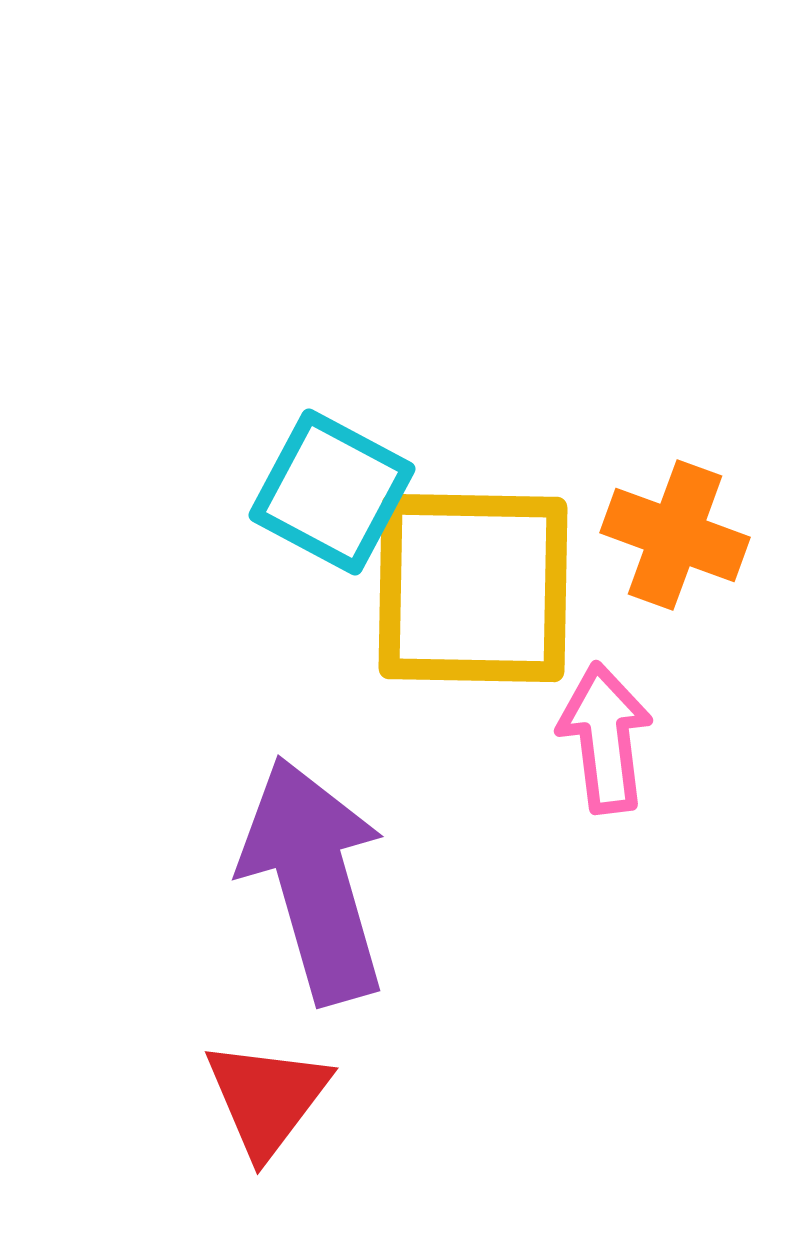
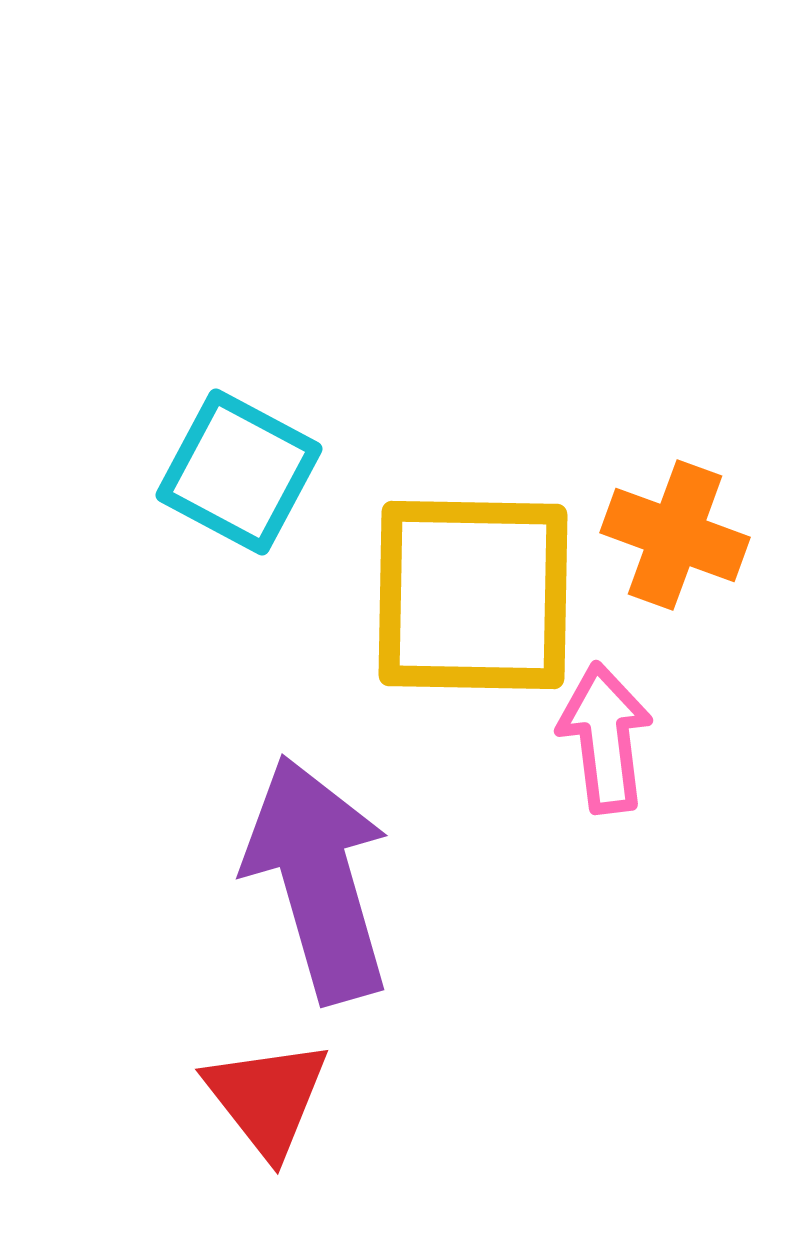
cyan square: moved 93 px left, 20 px up
yellow square: moved 7 px down
purple arrow: moved 4 px right, 1 px up
red triangle: rotated 15 degrees counterclockwise
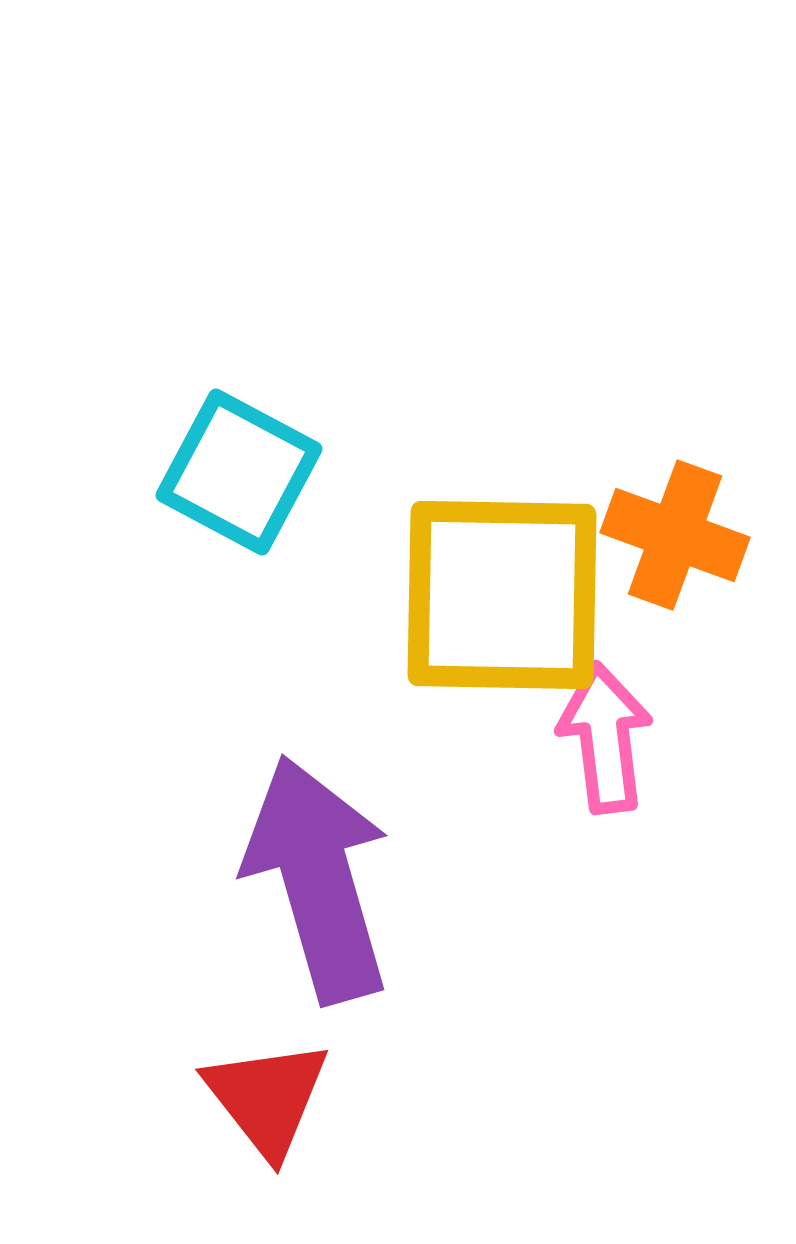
yellow square: moved 29 px right
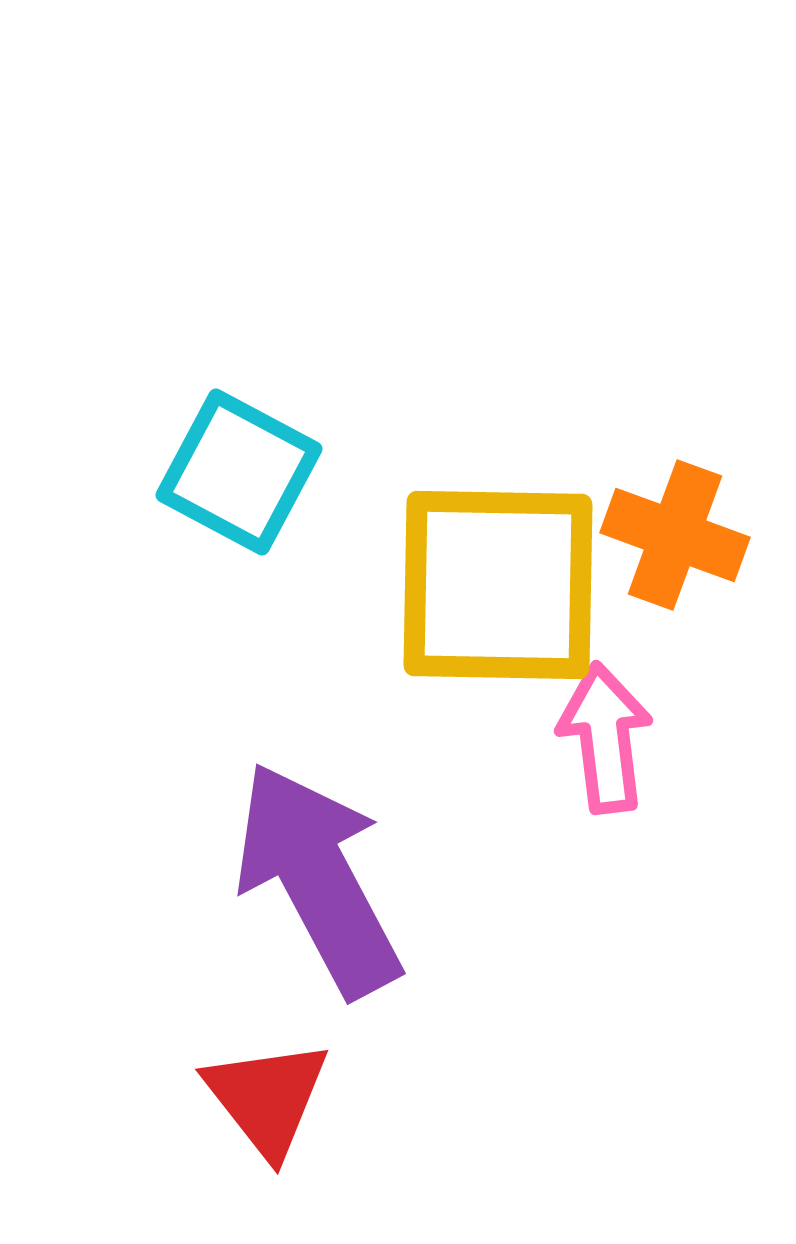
yellow square: moved 4 px left, 10 px up
purple arrow: rotated 12 degrees counterclockwise
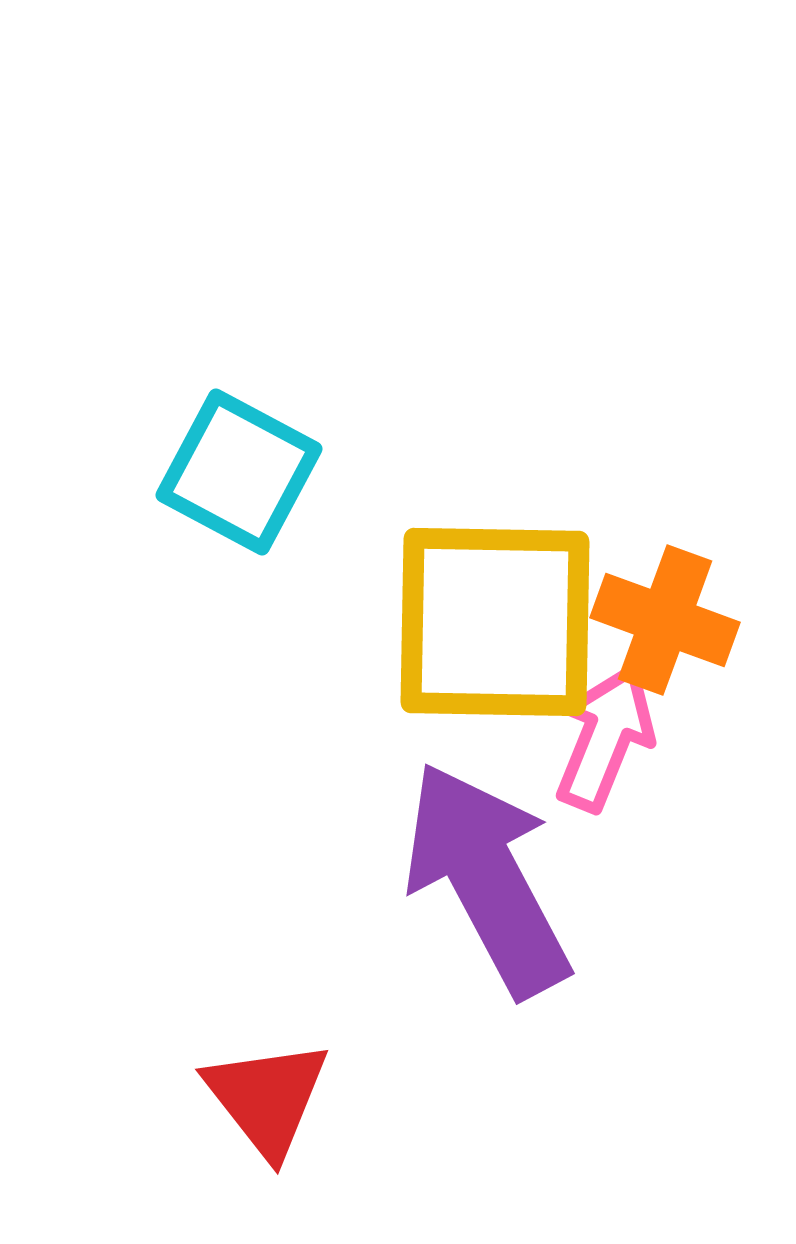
orange cross: moved 10 px left, 85 px down
yellow square: moved 3 px left, 37 px down
pink arrow: rotated 29 degrees clockwise
purple arrow: moved 169 px right
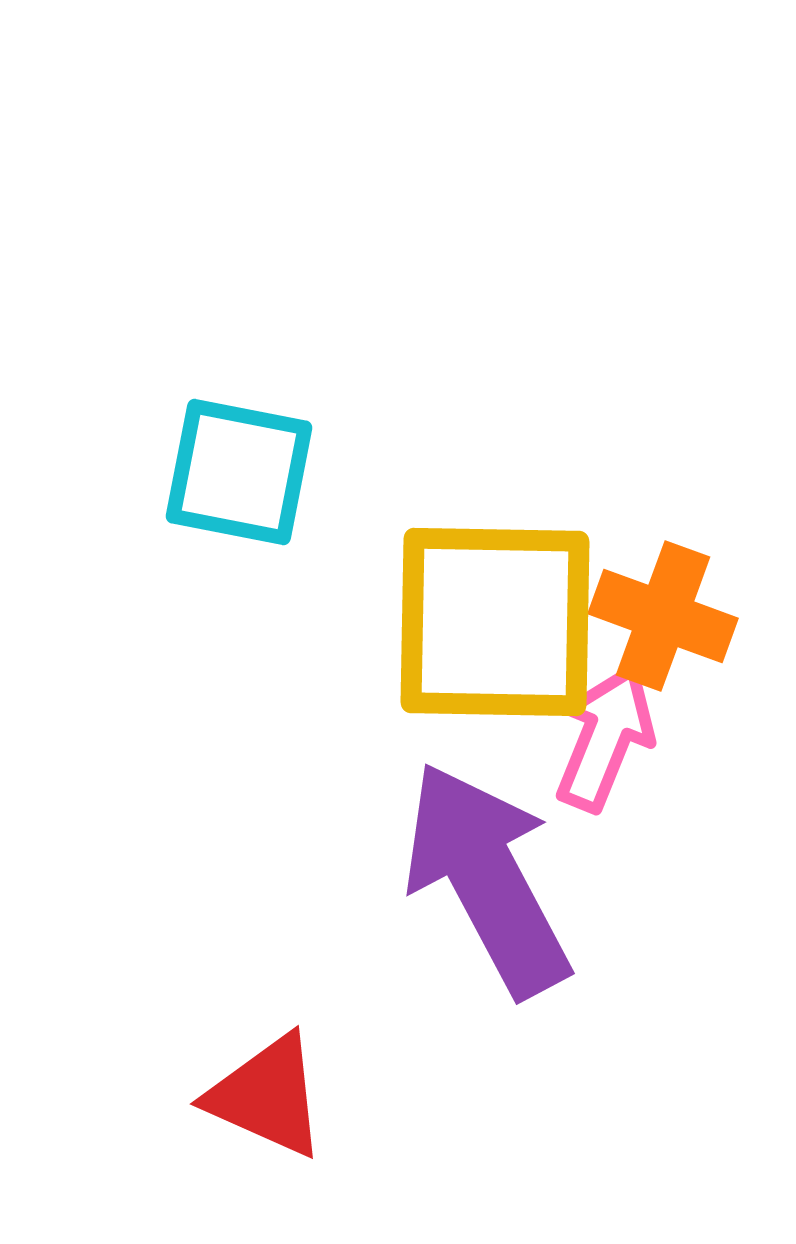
cyan square: rotated 17 degrees counterclockwise
orange cross: moved 2 px left, 4 px up
red triangle: moved 2 px up; rotated 28 degrees counterclockwise
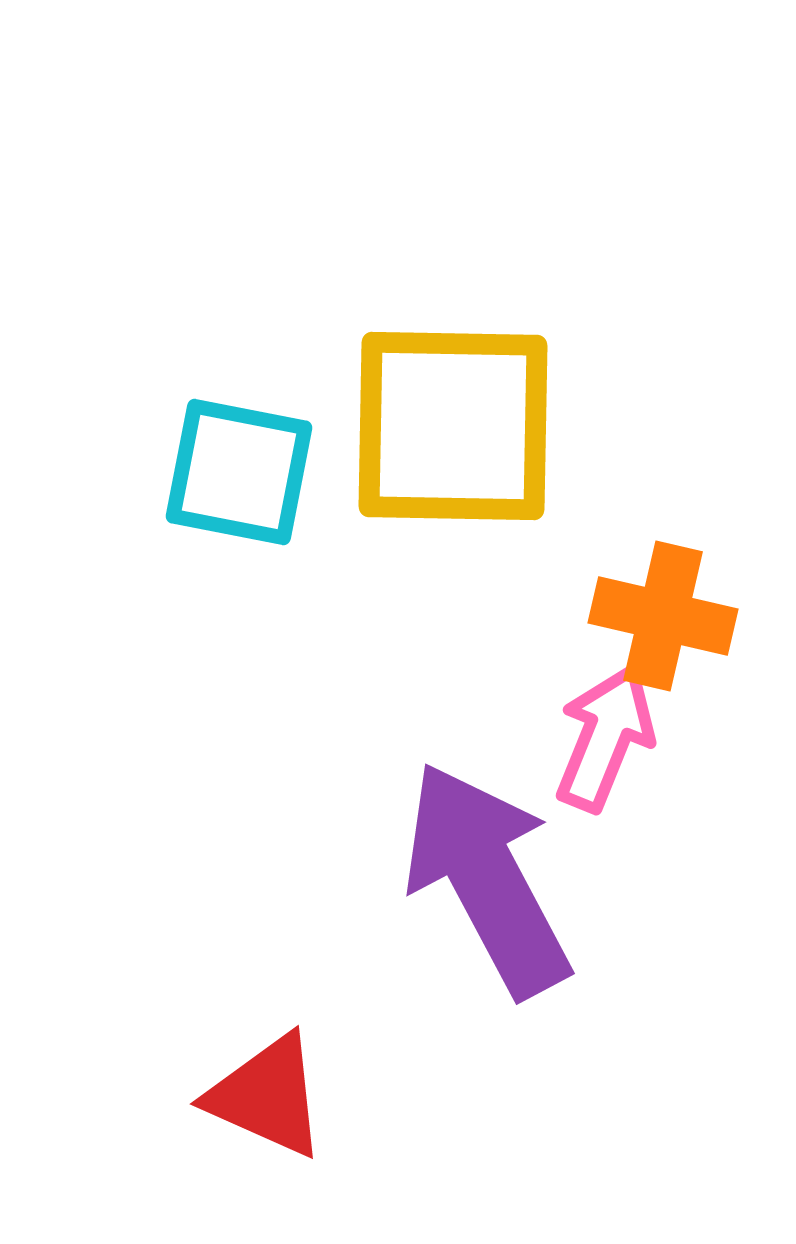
orange cross: rotated 7 degrees counterclockwise
yellow square: moved 42 px left, 196 px up
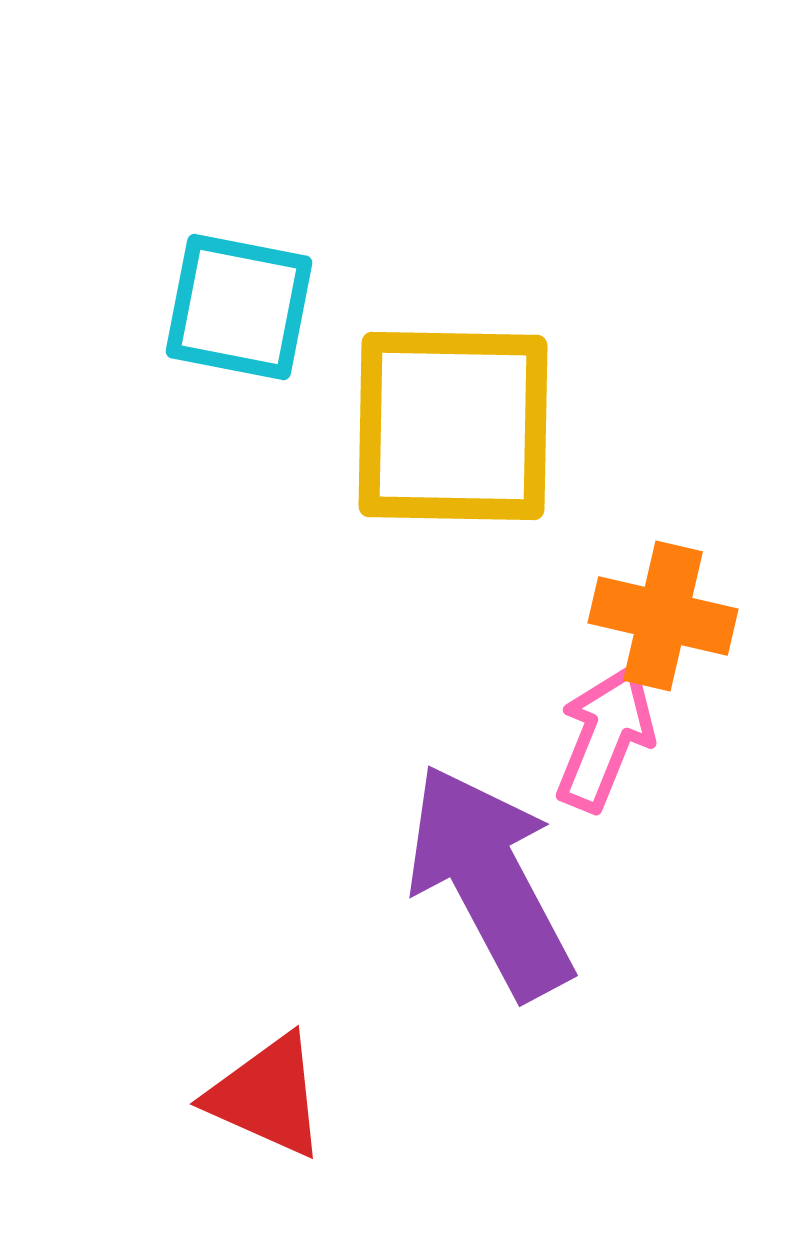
cyan square: moved 165 px up
purple arrow: moved 3 px right, 2 px down
